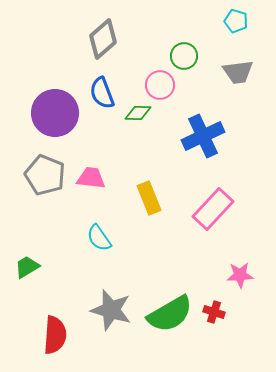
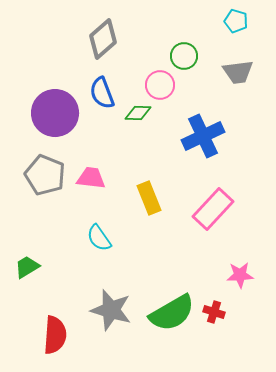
green semicircle: moved 2 px right, 1 px up
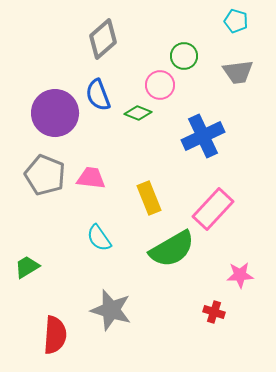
blue semicircle: moved 4 px left, 2 px down
green diamond: rotated 20 degrees clockwise
green semicircle: moved 64 px up
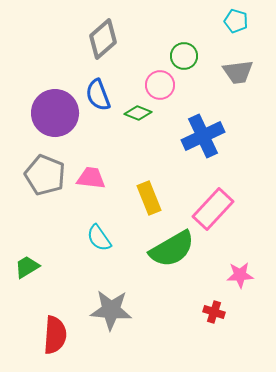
gray star: rotated 12 degrees counterclockwise
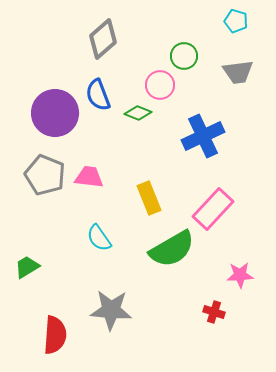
pink trapezoid: moved 2 px left, 1 px up
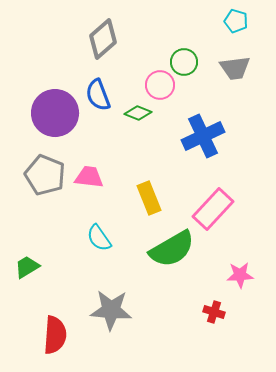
green circle: moved 6 px down
gray trapezoid: moved 3 px left, 4 px up
